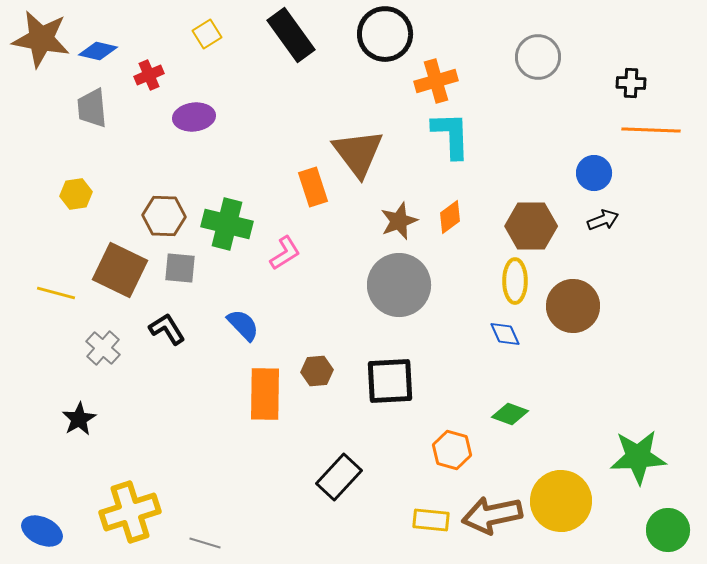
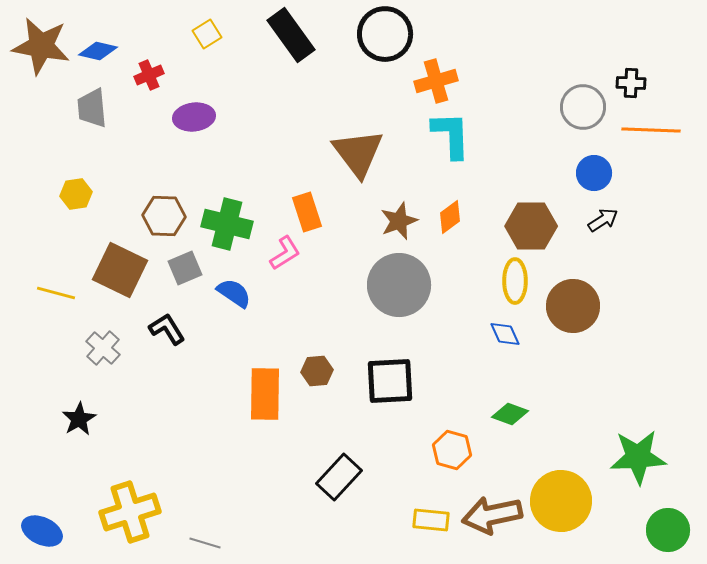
brown star at (41, 39): moved 7 px down
gray circle at (538, 57): moved 45 px right, 50 px down
orange rectangle at (313, 187): moved 6 px left, 25 px down
black arrow at (603, 220): rotated 12 degrees counterclockwise
gray square at (180, 268): moved 5 px right; rotated 28 degrees counterclockwise
blue semicircle at (243, 325): moved 9 px left, 32 px up; rotated 12 degrees counterclockwise
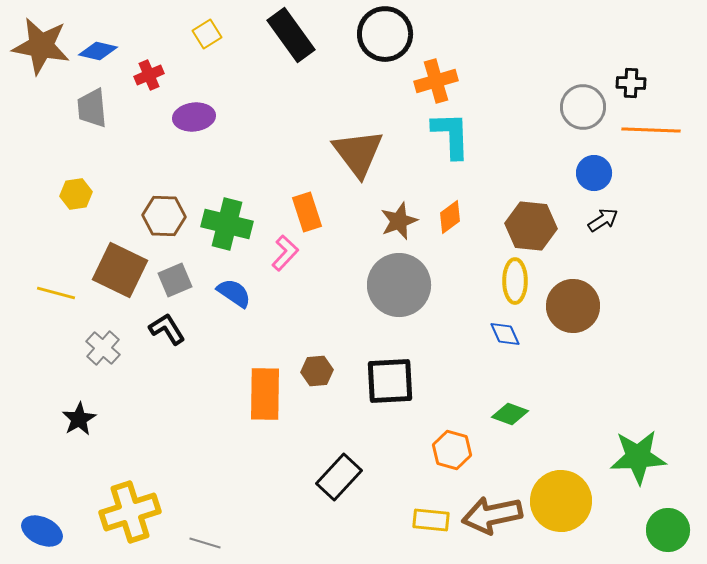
brown hexagon at (531, 226): rotated 6 degrees clockwise
pink L-shape at (285, 253): rotated 15 degrees counterclockwise
gray square at (185, 268): moved 10 px left, 12 px down
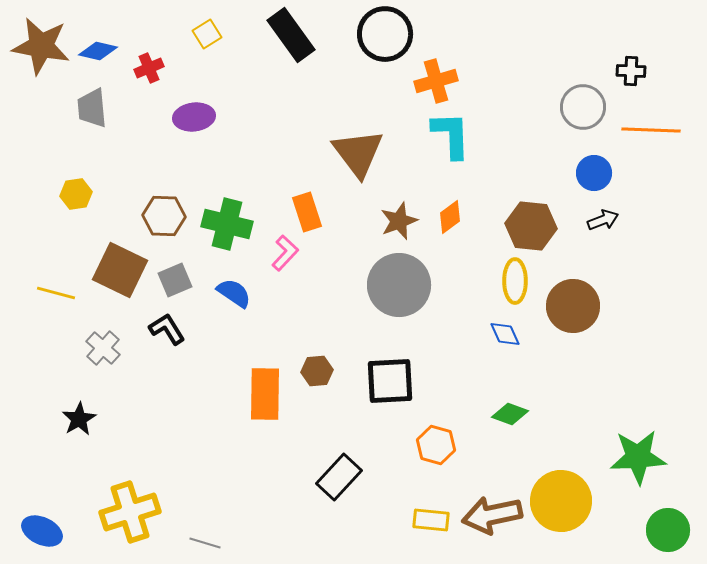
red cross at (149, 75): moved 7 px up
black cross at (631, 83): moved 12 px up
black arrow at (603, 220): rotated 12 degrees clockwise
orange hexagon at (452, 450): moved 16 px left, 5 px up
